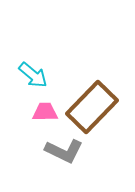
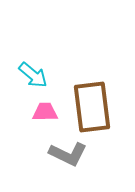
brown rectangle: rotated 51 degrees counterclockwise
gray L-shape: moved 4 px right, 3 px down
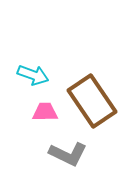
cyan arrow: rotated 20 degrees counterclockwise
brown rectangle: moved 6 px up; rotated 27 degrees counterclockwise
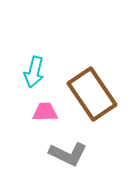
cyan arrow: moved 1 px right, 3 px up; rotated 84 degrees clockwise
brown rectangle: moved 7 px up
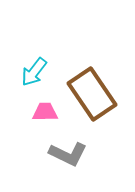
cyan arrow: rotated 24 degrees clockwise
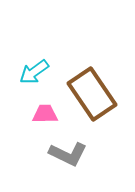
cyan arrow: rotated 16 degrees clockwise
pink trapezoid: moved 2 px down
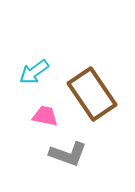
pink trapezoid: moved 2 px down; rotated 12 degrees clockwise
gray L-shape: rotated 6 degrees counterclockwise
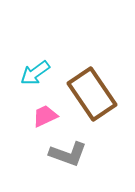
cyan arrow: moved 1 px right, 1 px down
pink trapezoid: rotated 36 degrees counterclockwise
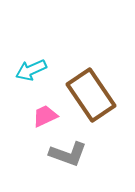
cyan arrow: moved 4 px left, 3 px up; rotated 12 degrees clockwise
brown rectangle: moved 1 px left, 1 px down
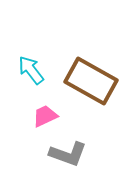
cyan arrow: rotated 76 degrees clockwise
brown rectangle: moved 14 px up; rotated 27 degrees counterclockwise
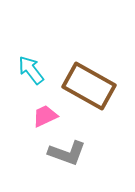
brown rectangle: moved 2 px left, 5 px down
gray L-shape: moved 1 px left, 1 px up
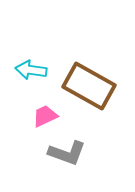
cyan arrow: rotated 44 degrees counterclockwise
